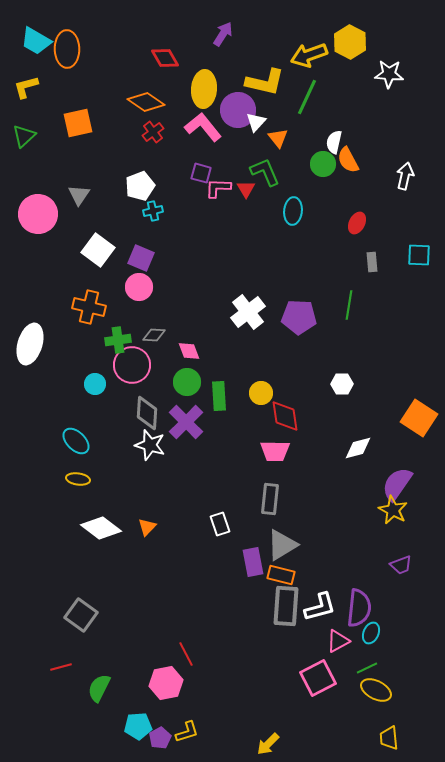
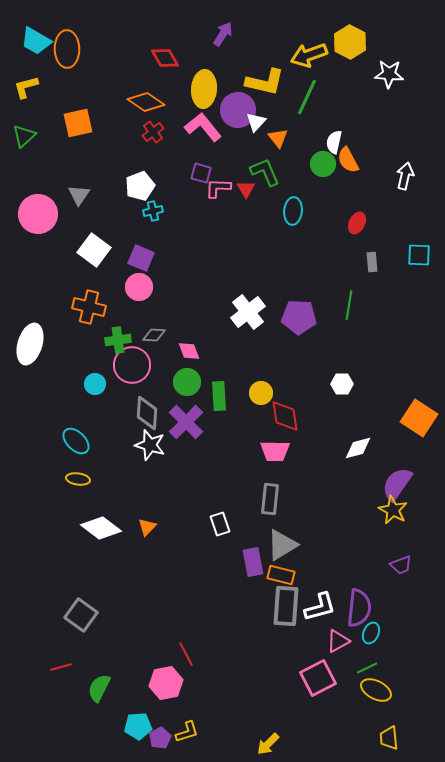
white square at (98, 250): moved 4 px left
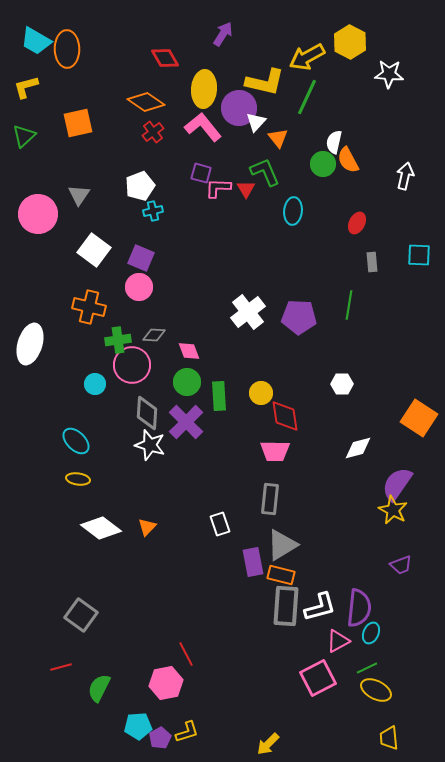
yellow arrow at (309, 55): moved 2 px left, 2 px down; rotated 9 degrees counterclockwise
purple circle at (238, 110): moved 1 px right, 2 px up
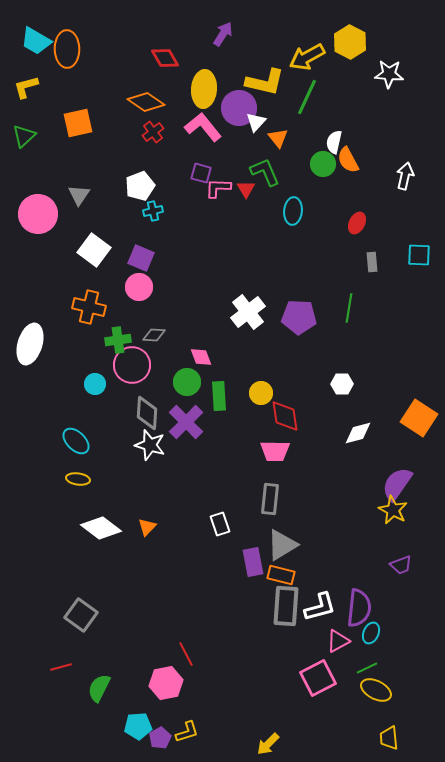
green line at (349, 305): moved 3 px down
pink diamond at (189, 351): moved 12 px right, 6 px down
white diamond at (358, 448): moved 15 px up
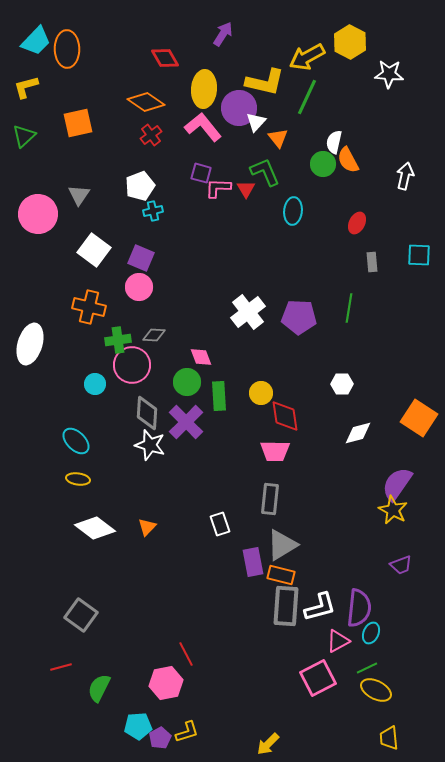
cyan trapezoid at (36, 41): rotated 76 degrees counterclockwise
red cross at (153, 132): moved 2 px left, 3 px down
white diamond at (101, 528): moved 6 px left
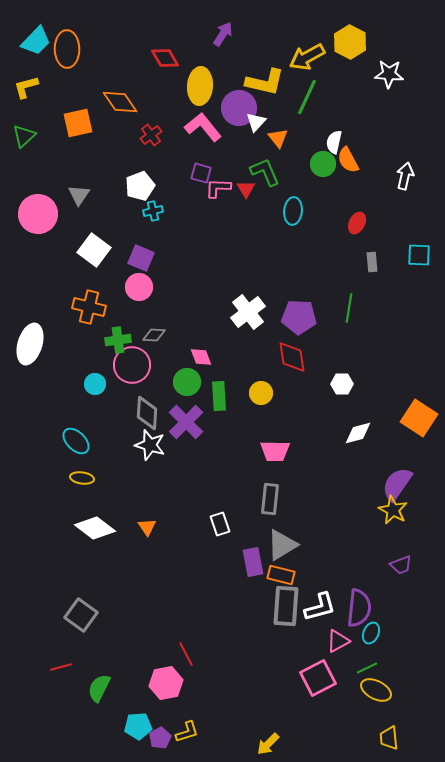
yellow ellipse at (204, 89): moved 4 px left, 3 px up
orange diamond at (146, 102): moved 26 px left; rotated 21 degrees clockwise
red diamond at (285, 416): moved 7 px right, 59 px up
yellow ellipse at (78, 479): moved 4 px right, 1 px up
orange triangle at (147, 527): rotated 18 degrees counterclockwise
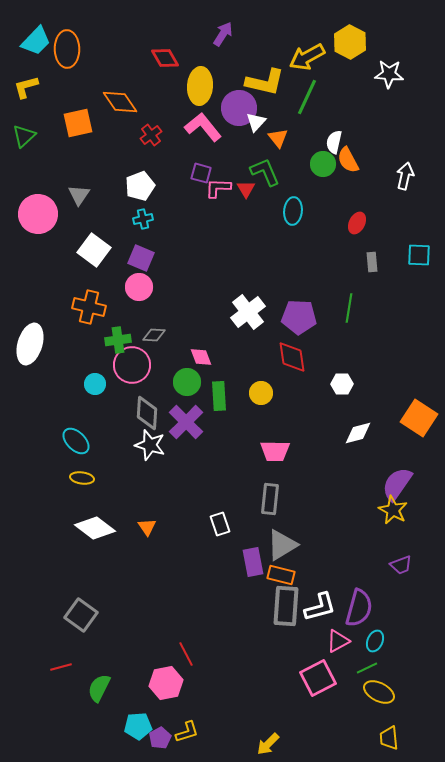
cyan cross at (153, 211): moved 10 px left, 8 px down
purple semicircle at (359, 608): rotated 9 degrees clockwise
cyan ellipse at (371, 633): moved 4 px right, 8 px down
yellow ellipse at (376, 690): moved 3 px right, 2 px down
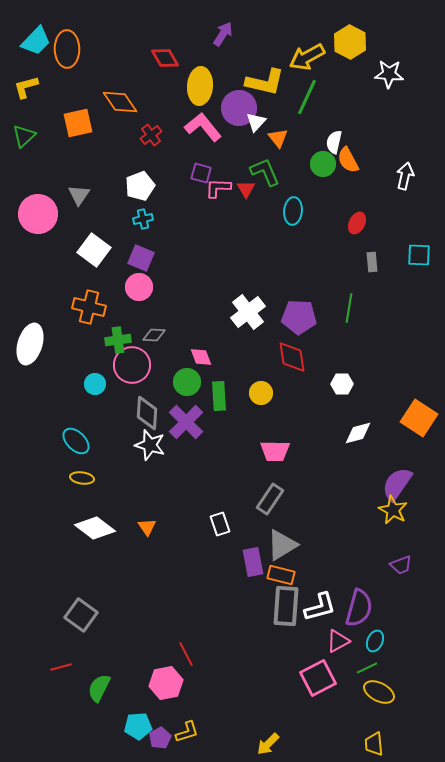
gray rectangle at (270, 499): rotated 28 degrees clockwise
yellow trapezoid at (389, 738): moved 15 px left, 6 px down
